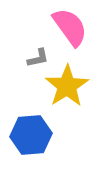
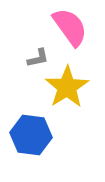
yellow star: moved 1 px down
blue hexagon: rotated 12 degrees clockwise
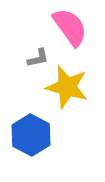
yellow star: rotated 24 degrees counterclockwise
blue hexagon: rotated 21 degrees clockwise
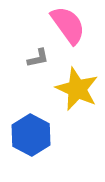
pink semicircle: moved 2 px left, 2 px up
yellow star: moved 10 px right, 2 px down; rotated 9 degrees clockwise
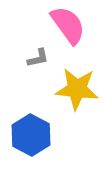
yellow star: rotated 18 degrees counterclockwise
